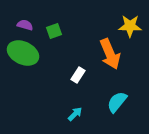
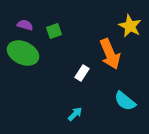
yellow star: rotated 25 degrees clockwise
white rectangle: moved 4 px right, 2 px up
cyan semicircle: moved 8 px right, 1 px up; rotated 90 degrees counterclockwise
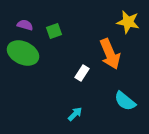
yellow star: moved 2 px left, 4 px up; rotated 15 degrees counterclockwise
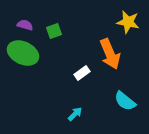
white rectangle: rotated 21 degrees clockwise
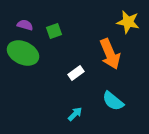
white rectangle: moved 6 px left
cyan semicircle: moved 12 px left
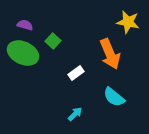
green square: moved 1 px left, 10 px down; rotated 28 degrees counterclockwise
cyan semicircle: moved 1 px right, 4 px up
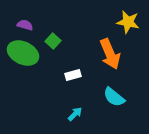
white rectangle: moved 3 px left, 2 px down; rotated 21 degrees clockwise
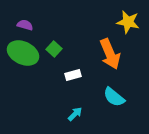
green square: moved 1 px right, 8 px down
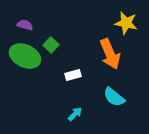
yellow star: moved 2 px left, 1 px down
green square: moved 3 px left, 4 px up
green ellipse: moved 2 px right, 3 px down
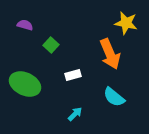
green ellipse: moved 28 px down
